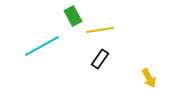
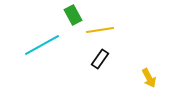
green rectangle: moved 1 px up
cyan line: moved 1 px up
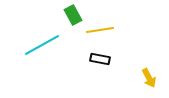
black rectangle: rotated 66 degrees clockwise
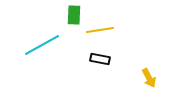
green rectangle: moved 1 px right; rotated 30 degrees clockwise
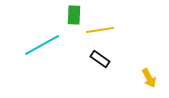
black rectangle: rotated 24 degrees clockwise
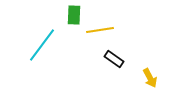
cyan line: rotated 24 degrees counterclockwise
black rectangle: moved 14 px right
yellow arrow: moved 1 px right
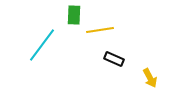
black rectangle: rotated 12 degrees counterclockwise
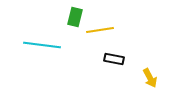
green rectangle: moved 1 px right, 2 px down; rotated 12 degrees clockwise
cyan line: rotated 60 degrees clockwise
black rectangle: rotated 12 degrees counterclockwise
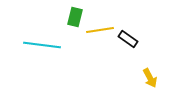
black rectangle: moved 14 px right, 20 px up; rotated 24 degrees clockwise
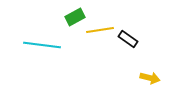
green rectangle: rotated 48 degrees clockwise
yellow arrow: rotated 48 degrees counterclockwise
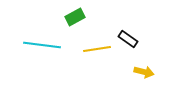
yellow line: moved 3 px left, 19 px down
yellow arrow: moved 6 px left, 6 px up
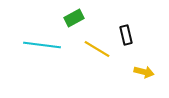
green rectangle: moved 1 px left, 1 px down
black rectangle: moved 2 px left, 4 px up; rotated 42 degrees clockwise
yellow line: rotated 40 degrees clockwise
